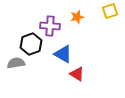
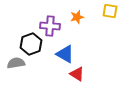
yellow square: rotated 28 degrees clockwise
blue triangle: moved 2 px right
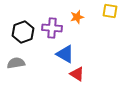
purple cross: moved 2 px right, 2 px down
black hexagon: moved 8 px left, 12 px up
